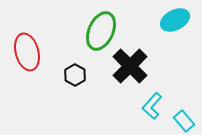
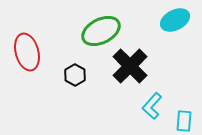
green ellipse: rotated 39 degrees clockwise
cyan rectangle: rotated 45 degrees clockwise
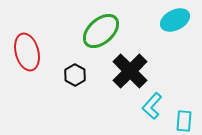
green ellipse: rotated 15 degrees counterclockwise
black cross: moved 5 px down
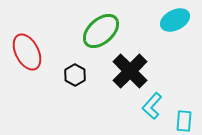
red ellipse: rotated 12 degrees counterclockwise
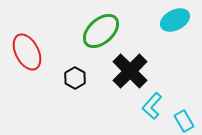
black hexagon: moved 3 px down
cyan rectangle: rotated 35 degrees counterclockwise
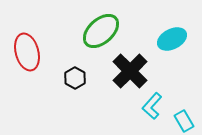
cyan ellipse: moved 3 px left, 19 px down
red ellipse: rotated 12 degrees clockwise
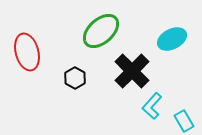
black cross: moved 2 px right
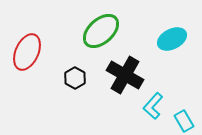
red ellipse: rotated 39 degrees clockwise
black cross: moved 7 px left, 4 px down; rotated 15 degrees counterclockwise
cyan L-shape: moved 1 px right
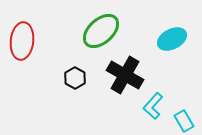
red ellipse: moved 5 px left, 11 px up; rotated 18 degrees counterclockwise
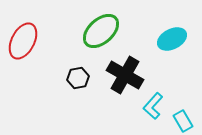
red ellipse: moved 1 px right; rotated 21 degrees clockwise
black hexagon: moved 3 px right; rotated 20 degrees clockwise
cyan rectangle: moved 1 px left
